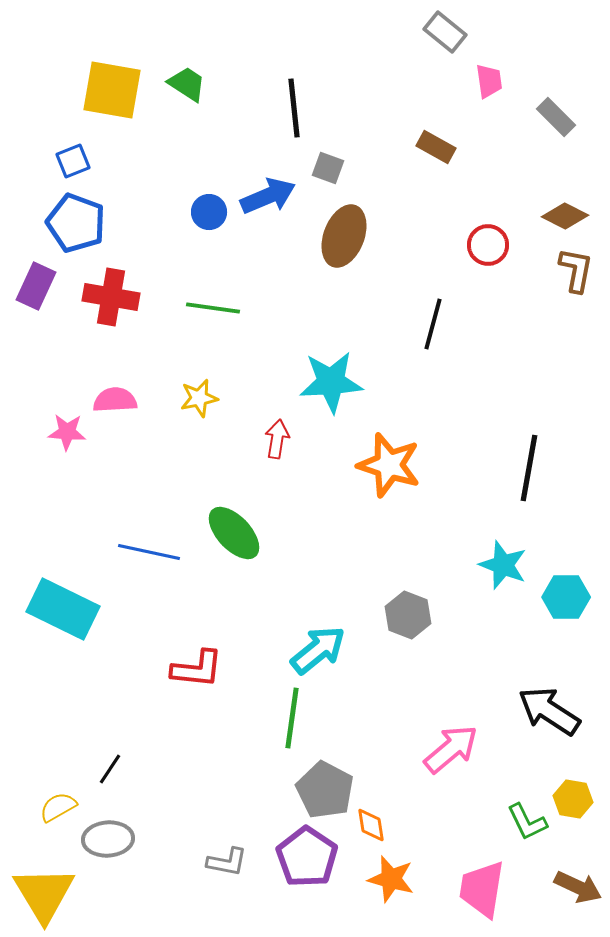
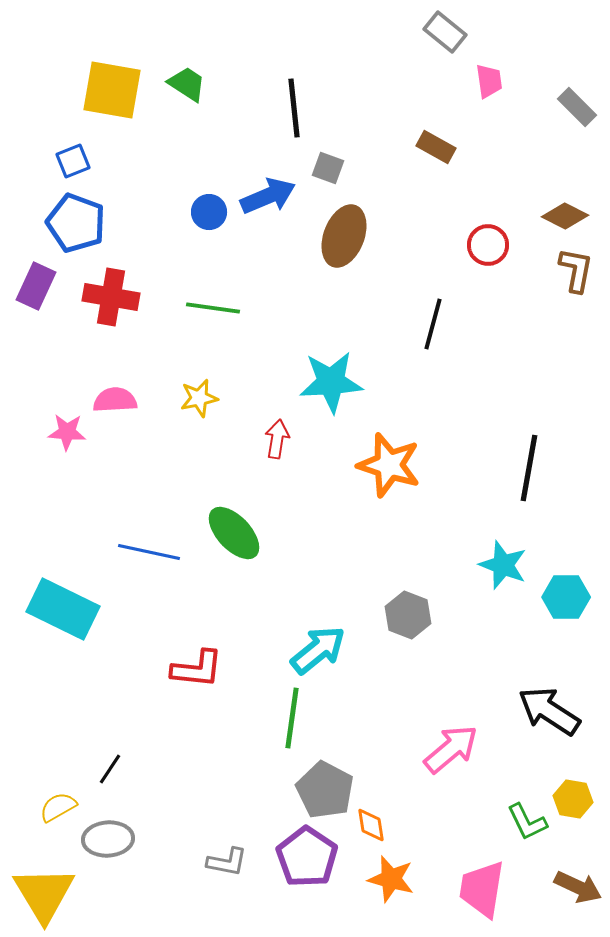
gray rectangle at (556, 117): moved 21 px right, 10 px up
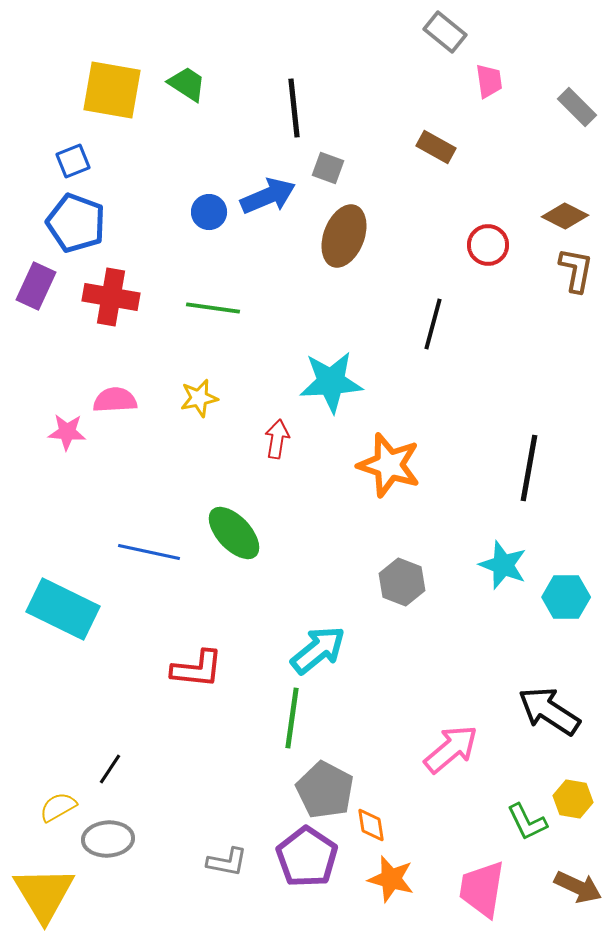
gray hexagon at (408, 615): moved 6 px left, 33 px up
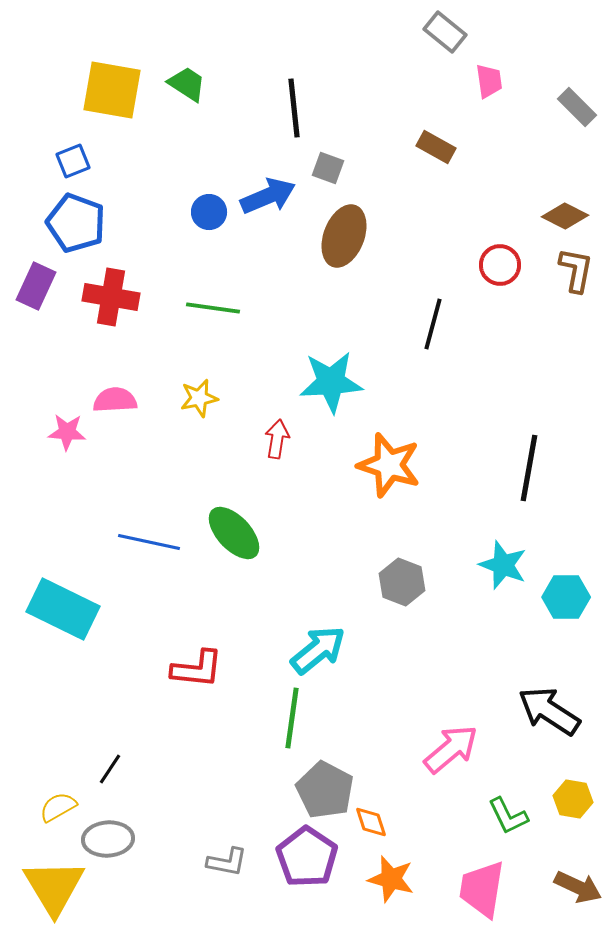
red circle at (488, 245): moved 12 px right, 20 px down
blue line at (149, 552): moved 10 px up
green L-shape at (527, 822): moved 19 px left, 6 px up
orange diamond at (371, 825): moved 3 px up; rotated 9 degrees counterclockwise
yellow triangle at (44, 894): moved 10 px right, 7 px up
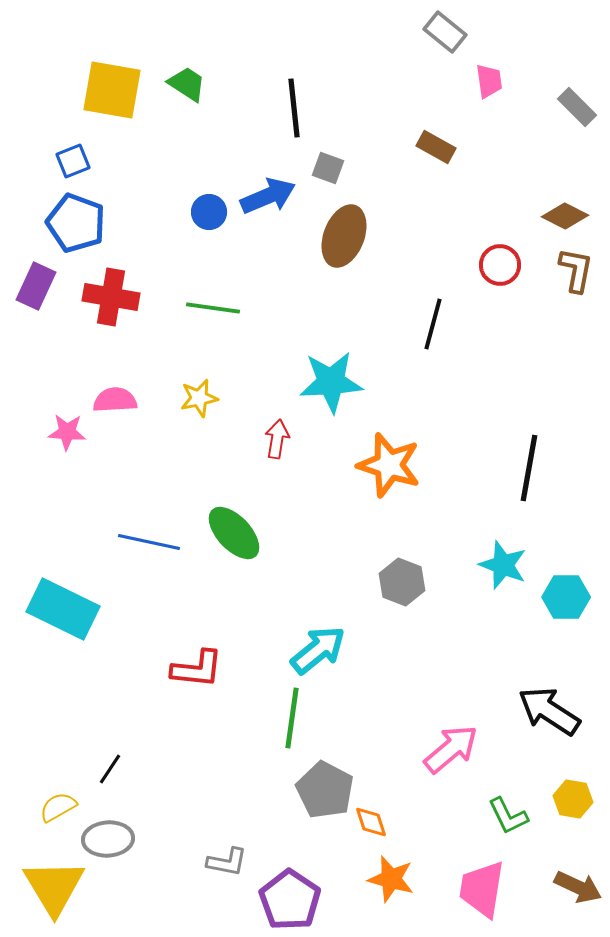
purple pentagon at (307, 857): moved 17 px left, 43 px down
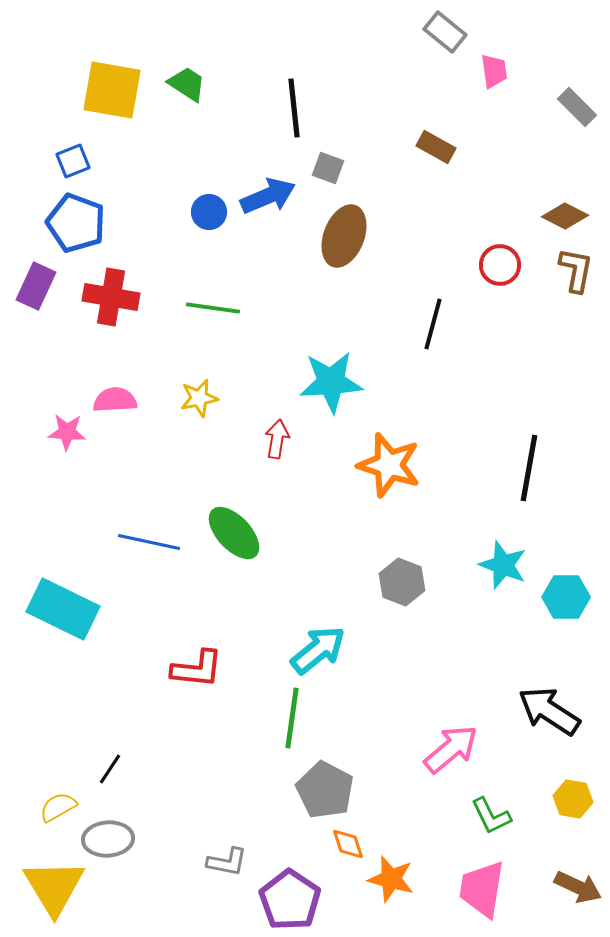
pink trapezoid at (489, 81): moved 5 px right, 10 px up
green L-shape at (508, 816): moved 17 px left
orange diamond at (371, 822): moved 23 px left, 22 px down
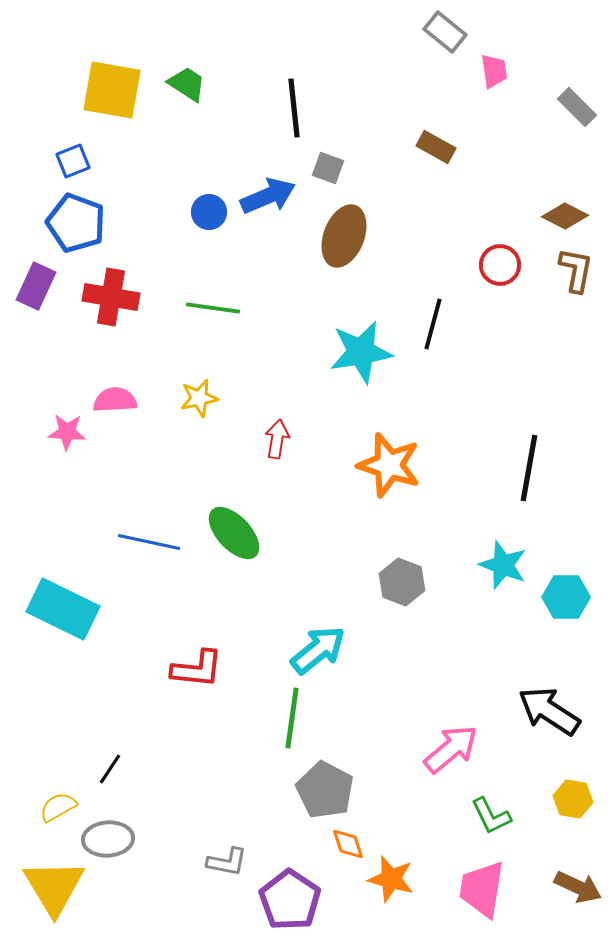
cyan star at (331, 382): moved 30 px right, 30 px up; rotated 6 degrees counterclockwise
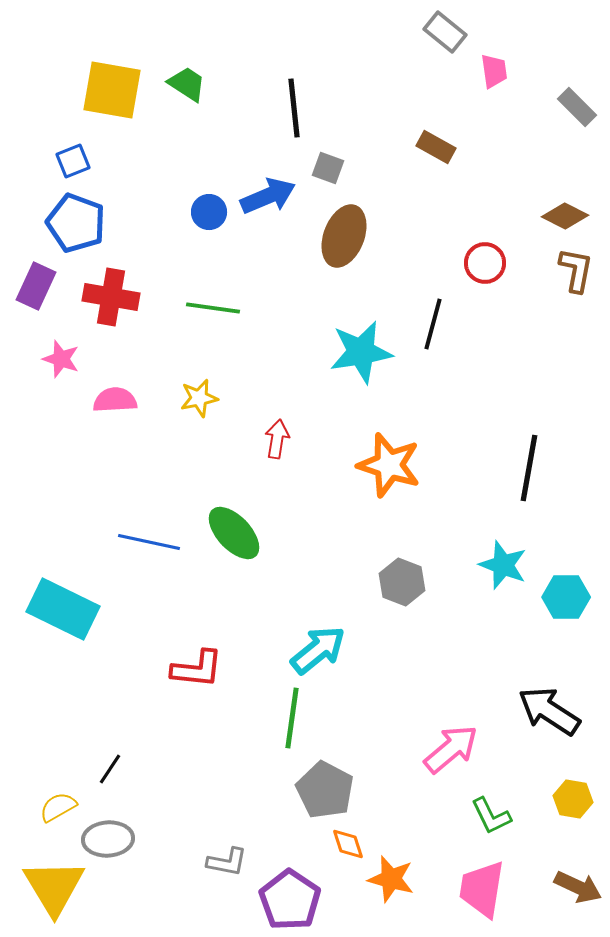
red circle at (500, 265): moved 15 px left, 2 px up
pink star at (67, 432): moved 6 px left, 73 px up; rotated 15 degrees clockwise
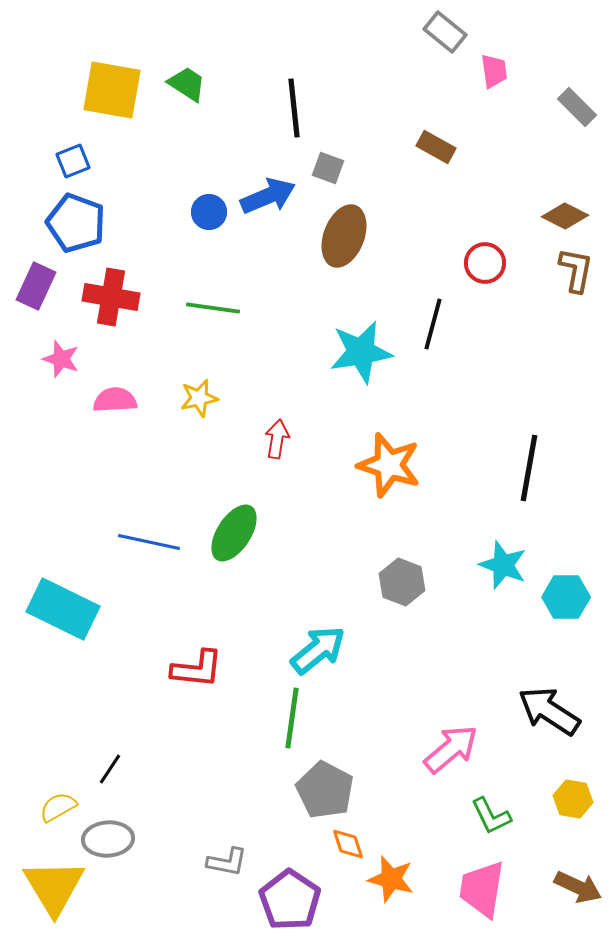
green ellipse at (234, 533): rotated 76 degrees clockwise
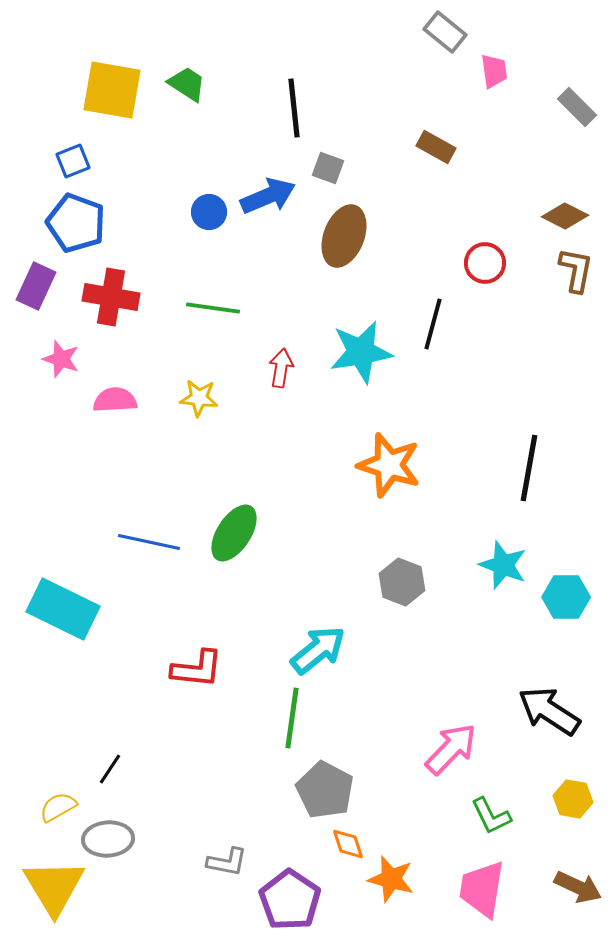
yellow star at (199, 398): rotated 18 degrees clockwise
red arrow at (277, 439): moved 4 px right, 71 px up
pink arrow at (451, 749): rotated 6 degrees counterclockwise
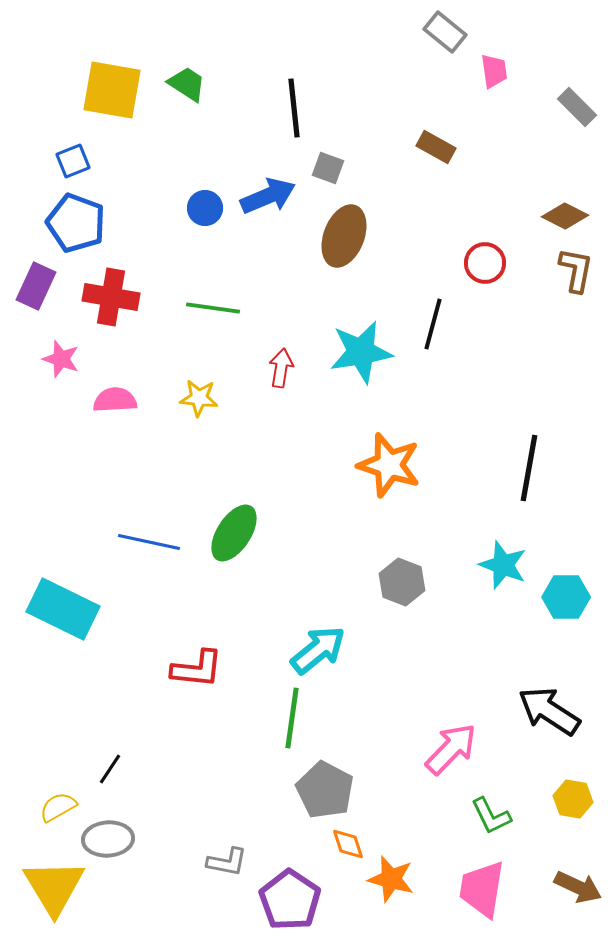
blue circle at (209, 212): moved 4 px left, 4 px up
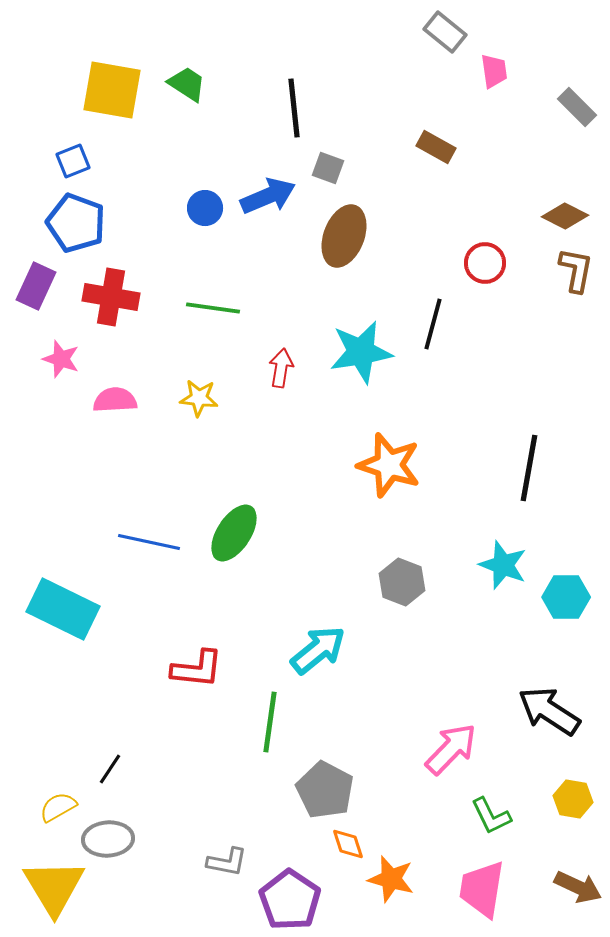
green line at (292, 718): moved 22 px left, 4 px down
